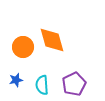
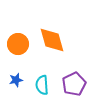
orange circle: moved 5 px left, 3 px up
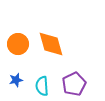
orange diamond: moved 1 px left, 4 px down
cyan semicircle: moved 1 px down
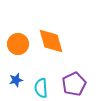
orange diamond: moved 3 px up
cyan semicircle: moved 1 px left, 2 px down
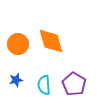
purple pentagon: rotated 15 degrees counterclockwise
cyan semicircle: moved 3 px right, 3 px up
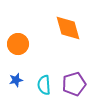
orange diamond: moved 17 px right, 13 px up
purple pentagon: rotated 25 degrees clockwise
